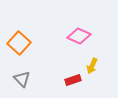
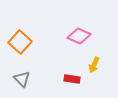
orange square: moved 1 px right, 1 px up
yellow arrow: moved 2 px right, 1 px up
red rectangle: moved 1 px left, 1 px up; rotated 28 degrees clockwise
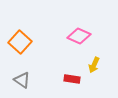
gray triangle: moved 1 px down; rotated 12 degrees counterclockwise
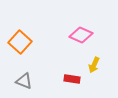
pink diamond: moved 2 px right, 1 px up
gray triangle: moved 2 px right, 1 px down; rotated 12 degrees counterclockwise
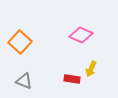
yellow arrow: moved 3 px left, 4 px down
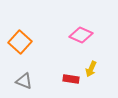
red rectangle: moved 1 px left
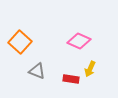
pink diamond: moved 2 px left, 6 px down
yellow arrow: moved 1 px left
gray triangle: moved 13 px right, 10 px up
